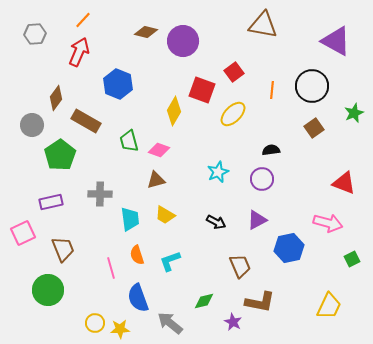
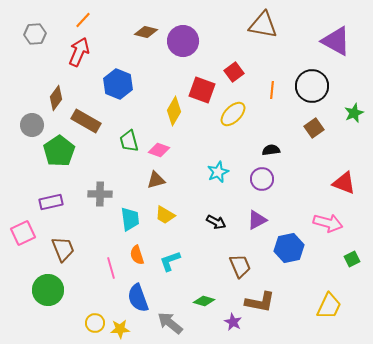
green pentagon at (60, 155): moved 1 px left, 4 px up
green diamond at (204, 301): rotated 30 degrees clockwise
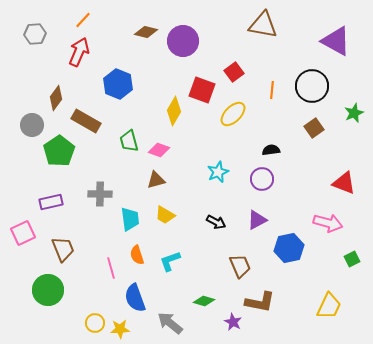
blue semicircle at (138, 298): moved 3 px left
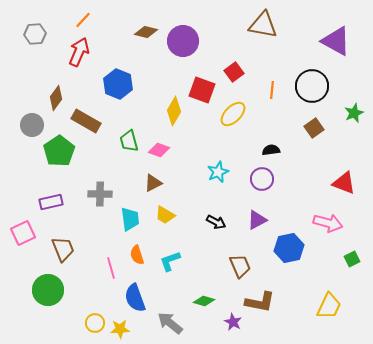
brown triangle at (156, 180): moved 3 px left, 3 px down; rotated 12 degrees counterclockwise
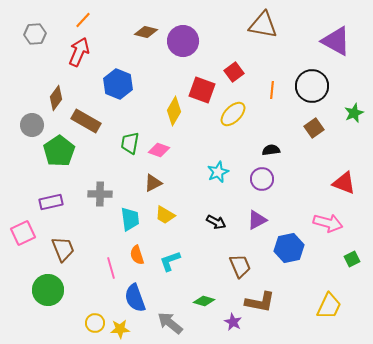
green trapezoid at (129, 141): moved 1 px right, 2 px down; rotated 25 degrees clockwise
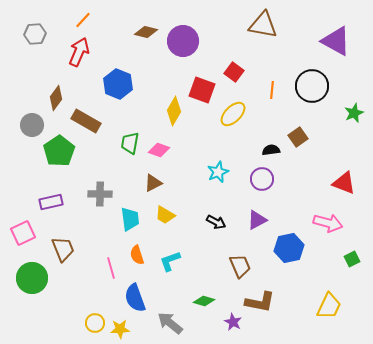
red square at (234, 72): rotated 18 degrees counterclockwise
brown square at (314, 128): moved 16 px left, 9 px down
green circle at (48, 290): moved 16 px left, 12 px up
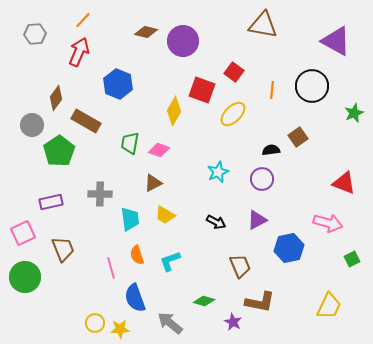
green circle at (32, 278): moved 7 px left, 1 px up
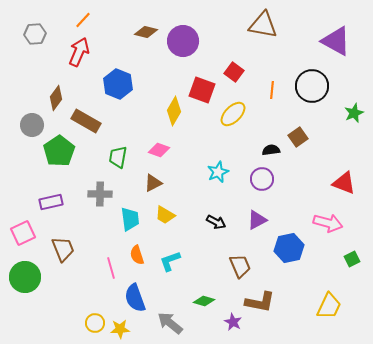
green trapezoid at (130, 143): moved 12 px left, 14 px down
